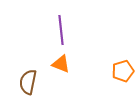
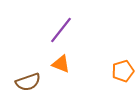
purple line: rotated 44 degrees clockwise
brown semicircle: rotated 120 degrees counterclockwise
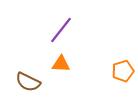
orange triangle: rotated 18 degrees counterclockwise
brown semicircle: rotated 45 degrees clockwise
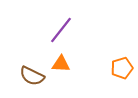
orange pentagon: moved 1 px left, 3 px up
brown semicircle: moved 4 px right, 6 px up
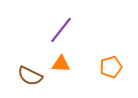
orange pentagon: moved 11 px left, 1 px up
brown semicircle: moved 2 px left
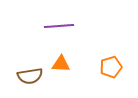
purple line: moved 2 px left, 4 px up; rotated 48 degrees clockwise
brown semicircle: rotated 35 degrees counterclockwise
